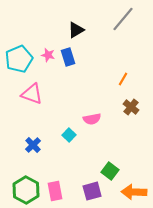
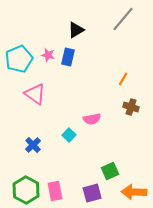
blue rectangle: rotated 30 degrees clockwise
pink triangle: moved 3 px right; rotated 15 degrees clockwise
brown cross: rotated 21 degrees counterclockwise
green square: rotated 30 degrees clockwise
purple square: moved 2 px down
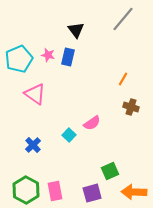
black triangle: rotated 36 degrees counterclockwise
pink semicircle: moved 4 px down; rotated 24 degrees counterclockwise
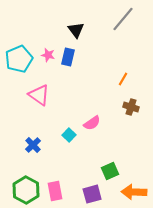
pink triangle: moved 4 px right, 1 px down
purple square: moved 1 px down
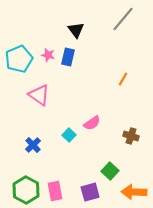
brown cross: moved 29 px down
green square: rotated 24 degrees counterclockwise
purple square: moved 2 px left, 2 px up
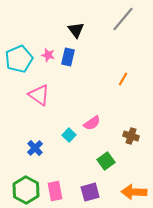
blue cross: moved 2 px right, 3 px down
green square: moved 4 px left, 10 px up; rotated 12 degrees clockwise
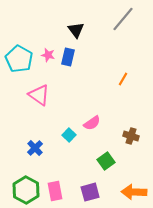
cyan pentagon: rotated 20 degrees counterclockwise
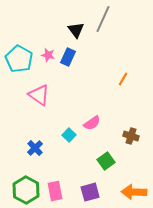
gray line: moved 20 px left; rotated 16 degrees counterclockwise
blue rectangle: rotated 12 degrees clockwise
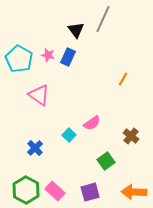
brown cross: rotated 21 degrees clockwise
pink rectangle: rotated 36 degrees counterclockwise
